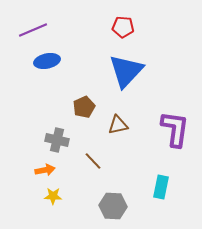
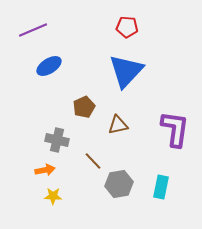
red pentagon: moved 4 px right
blue ellipse: moved 2 px right, 5 px down; rotated 20 degrees counterclockwise
gray hexagon: moved 6 px right, 22 px up; rotated 12 degrees counterclockwise
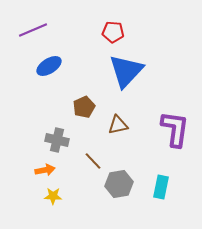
red pentagon: moved 14 px left, 5 px down
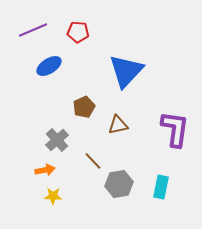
red pentagon: moved 35 px left
gray cross: rotated 35 degrees clockwise
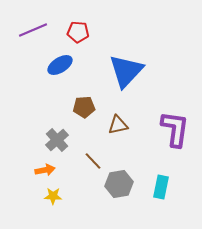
blue ellipse: moved 11 px right, 1 px up
brown pentagon: rotated 20 degrees clockwise
